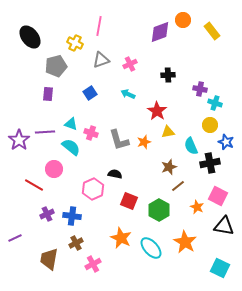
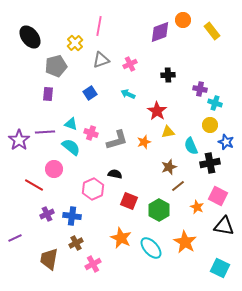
yellow cross at (75, 43): rotated 21 degrees clockwise
gray L-shape at (119, 140): moved 2 px left; rotated 90 degrees counterclockwise
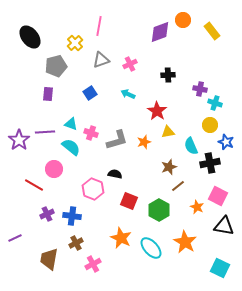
pink hexagon at (93, 189): rotated 15 degrees counterclockwise
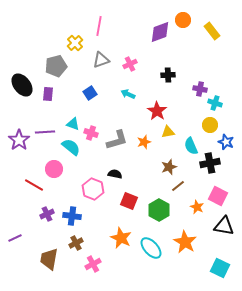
black ellipse at (30, 37): moved 8 px left, 48 px down
cyan triangle at (71, 124): moved 2 px right
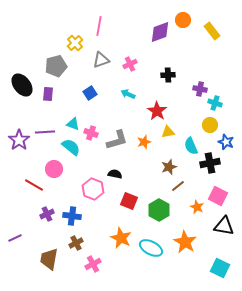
cyan ellipse at (151, 248): rotated 20 degrees counterclockwise
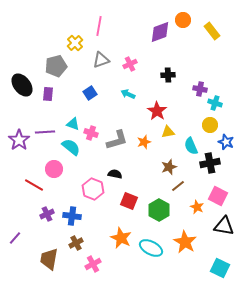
purple line at (15, 238): rotated 24 degrees counterclockwise
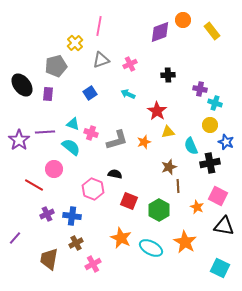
brown line at (178, 186): rotated 56 degrees counterclockwise
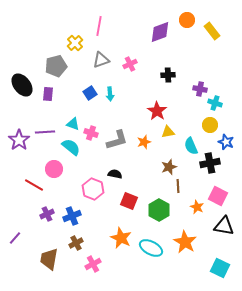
orange circle at (183, 20): moved 4 px right
cyan arrow at (128, 94): moved 18 px left; rotated 120 degrees counterclockwise
blue cross at (72, 216): rotated 30 degrees counterclockwise
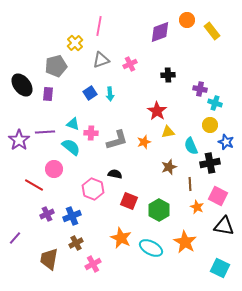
pink cross at (91, 133): rotated 16 degrees counterclockwise
brown line at (178, 186): moved 12 px right, 2 px up
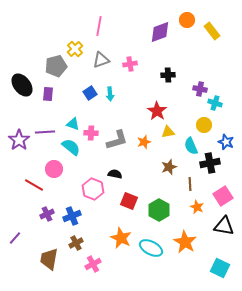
yellow cross at (75, 43): moved 6 px down
pink cross at (130, 64): rotated 16 degrees clockwise
yellow circle at (210, 125): moved 6 px left
pink square at (218, 196): moved 5 px right; rotated 30 degrees clockwise
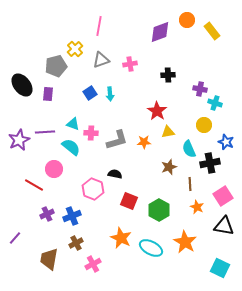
purple star at (19, 140): rotated 10 degrees clockwise
orange star at (144, 142): rotated 16 degrees clockwise
cyan semicircle at (191, 146): moved 2 px left, 3 px down
